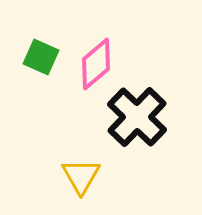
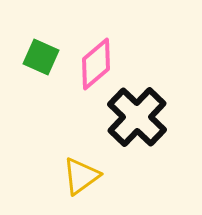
yellow triangle: rotated 24 degrees clockwise
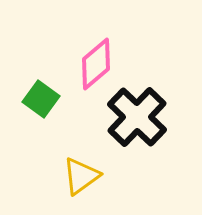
green square: moved 42 px down; rotated 12 degrees clockwise
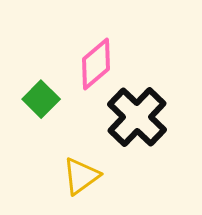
green square: rotated 9 degrees clockwise
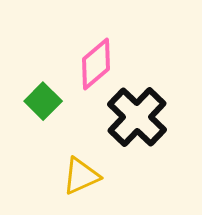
green square: moved 2 px right, 2 px down
yellow triangle: rotated 12 degrees clockwise
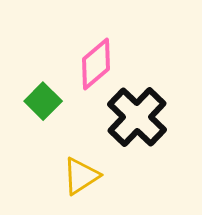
yellow triangle: rotated 9 degrees counterclockwise
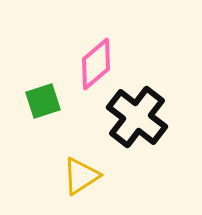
green square: rotated 27 degrees clockwise
black cross: rotated 6 degrees counterclockwise
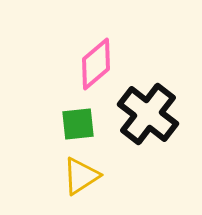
green square: moved 35 px right, 23 px down; rotated 12 degrees clockwise
black cross: moved 11 px right, 3 px up
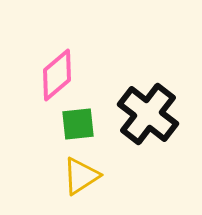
pink diamond: moved 39 px left, 11 px down
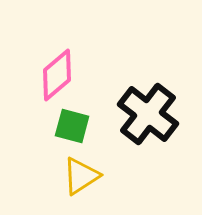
green square: moved 6 px left, 2 px down; rotated 21 degrees clockwise
